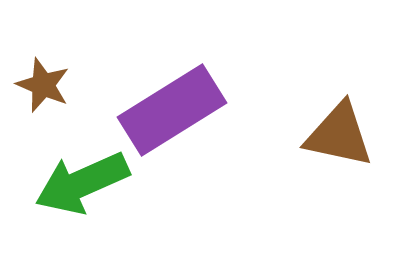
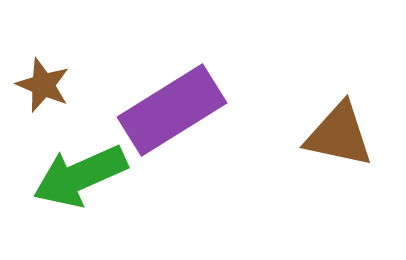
green arrow: moved 2 px left, 7 px up
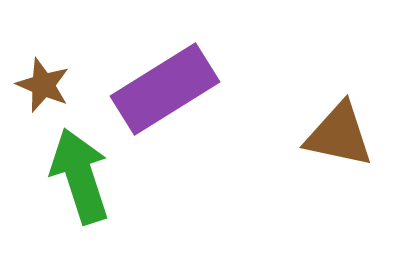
purple rectangle: moved 7 px left, 21 px up
green arrow: rotated 96 degrees clockwise
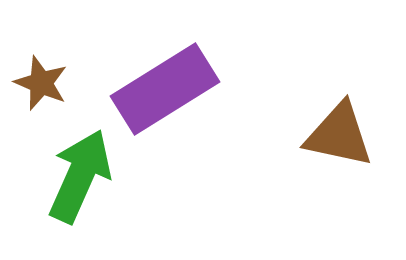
brown star: moved 2 px left, 2 px up
green arrow: rotated 42 degrees clockwise
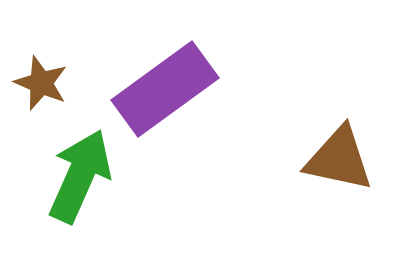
purple rectangle: rotated 4 degrees counterclockwise
brown triangle: moved 24 px down
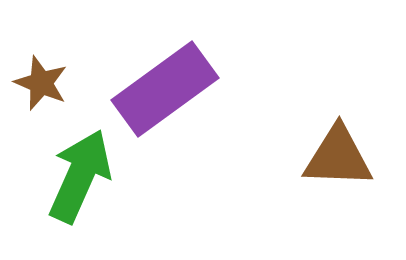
brown triangle: moved 1 px left, 2 px up; rotated 10 degrees counterclockwise
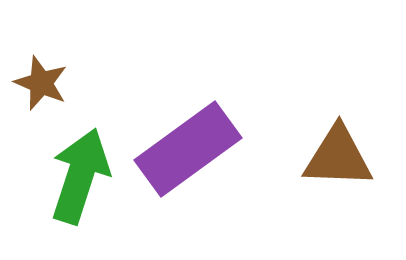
purple rectangle: moved 23 px right, 60 px down
green arrow: rotated 6 degrees counterclockwise
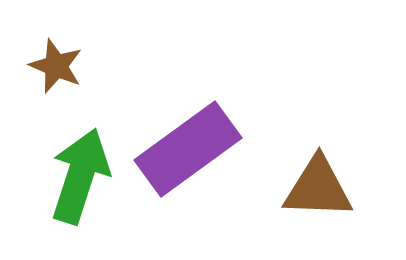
brown star: moved 15 px right, 17 px up
brown triangle: moved 20 px left, 31 px down
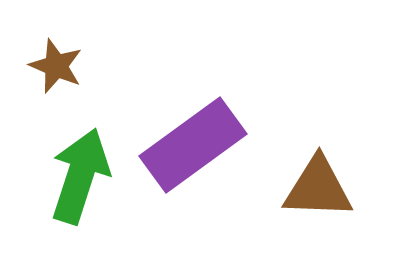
purple rectangle: moved 5 px right, 4 px up
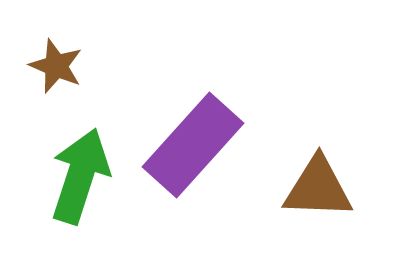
purple rectangle: rotated 12 degrees counterclockwise
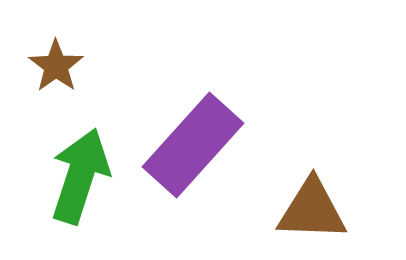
brown star: rotated 14 degrees clockwise
brown triangle: moved 6 px left, 22 px down
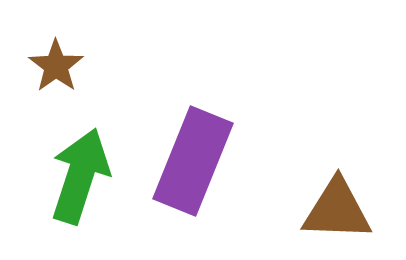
purple rectangle: moved 16 px down; rotated 20 degrees counterclockwise
brown triangle: moved 25 px right
